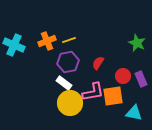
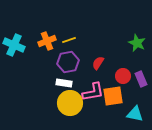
white rectangle: rotated 28 degrees counterclockwise
cyan triangle: moved 1 px right, 1 px down
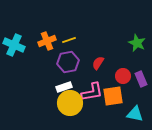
white rectangle: moved 4 px down; rotated 28 degrees counterclockwise
pink L-shape: moved 1 px left
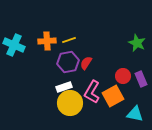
orange cross: rotated 18 degrees clockwise
red semicircle: moved 12 px left
pink L-shape: rotated 130 degrees clockwise
orange square: rotated 20 degrees counterclockwise
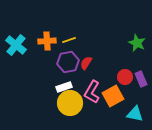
cyan cross: moved 2 px right; rotated 15 degrees clockwise
red circle: moved 2 px right, 1 px down
